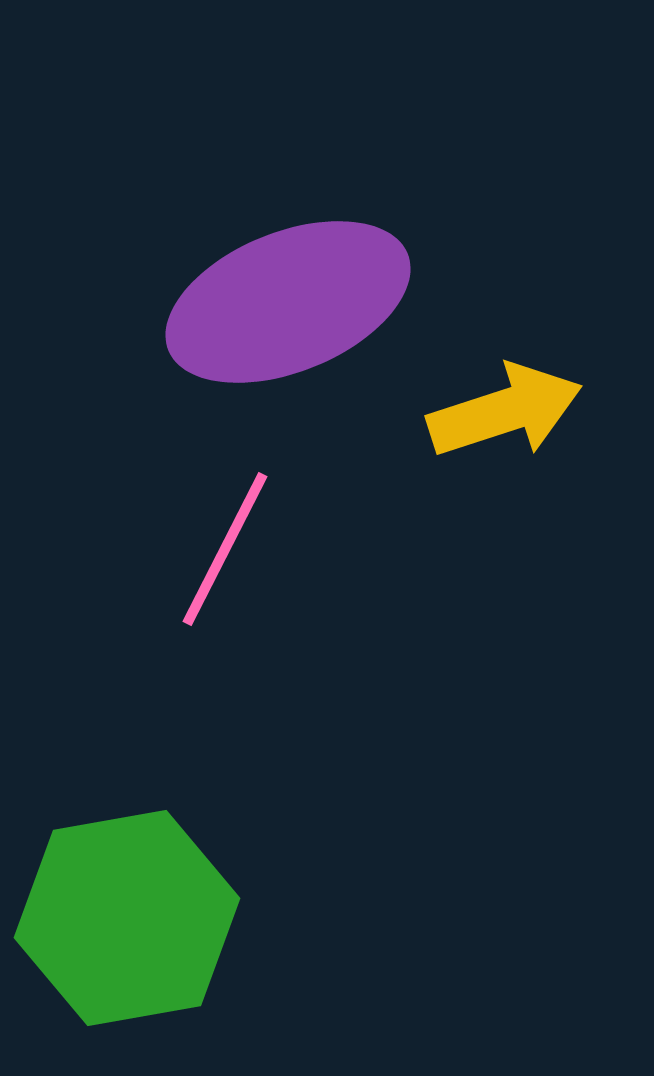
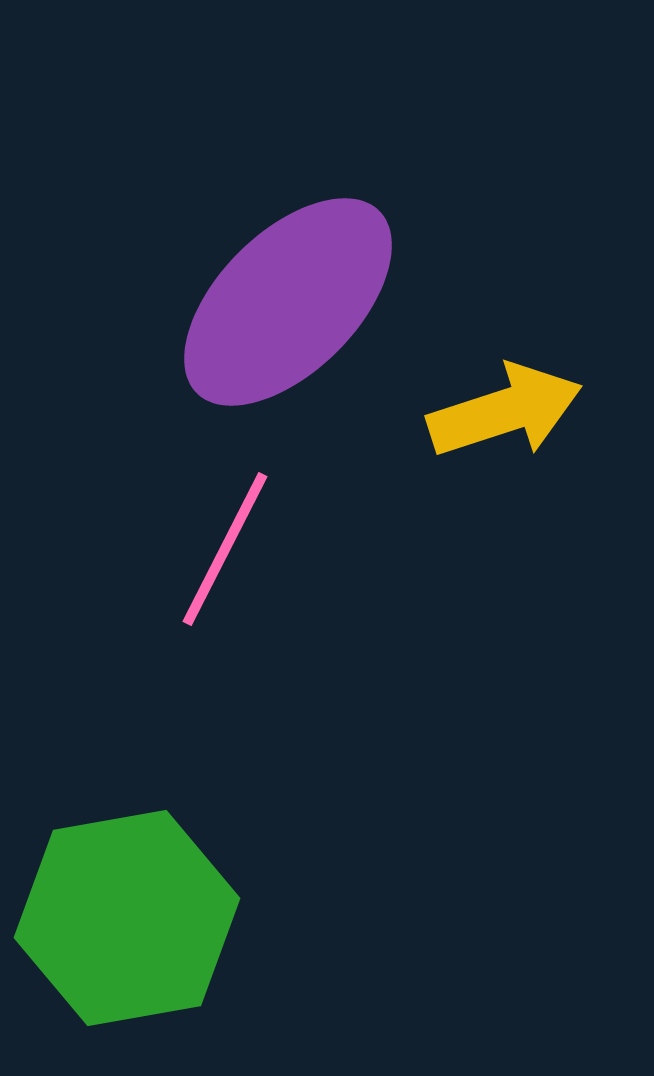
purple ellipse: rotated 23 degrees counterclockwise
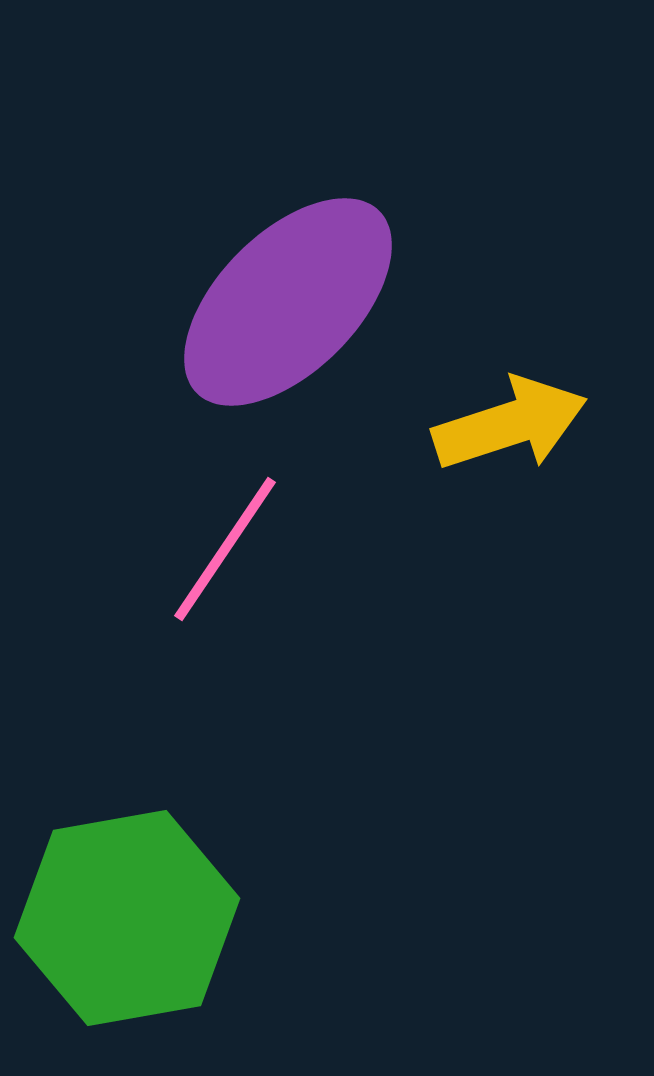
yellow arrow: moved 5 px right, 13 px down
pink line: rotated 7 degrees clockwise
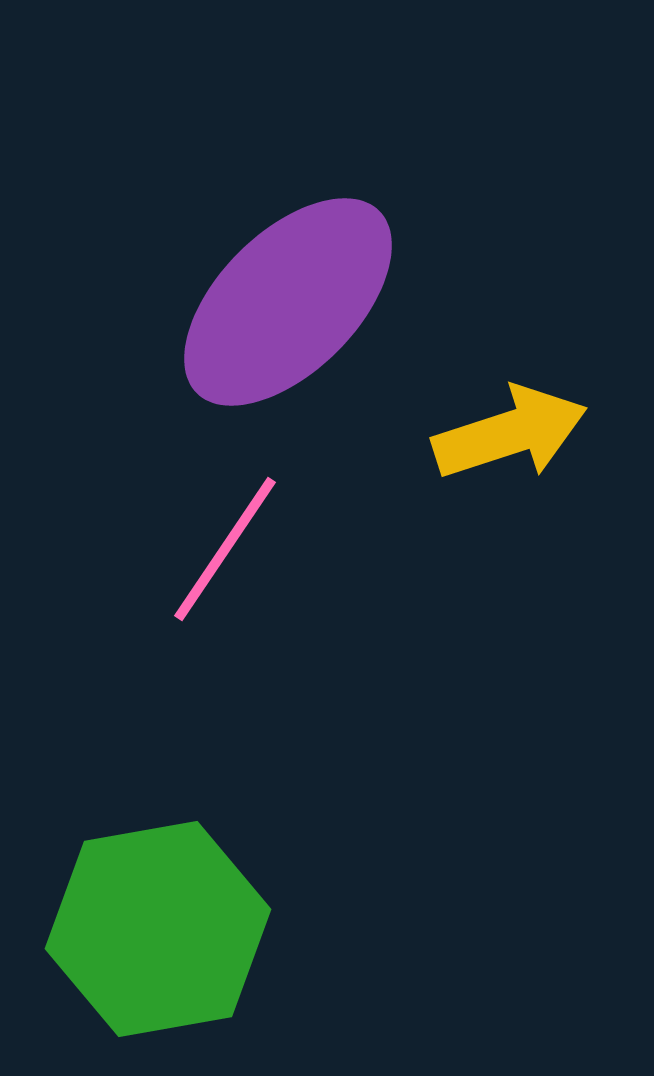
yellow arrow: moved 9 px down
green hexagon: moved 31 px right, 11 px down
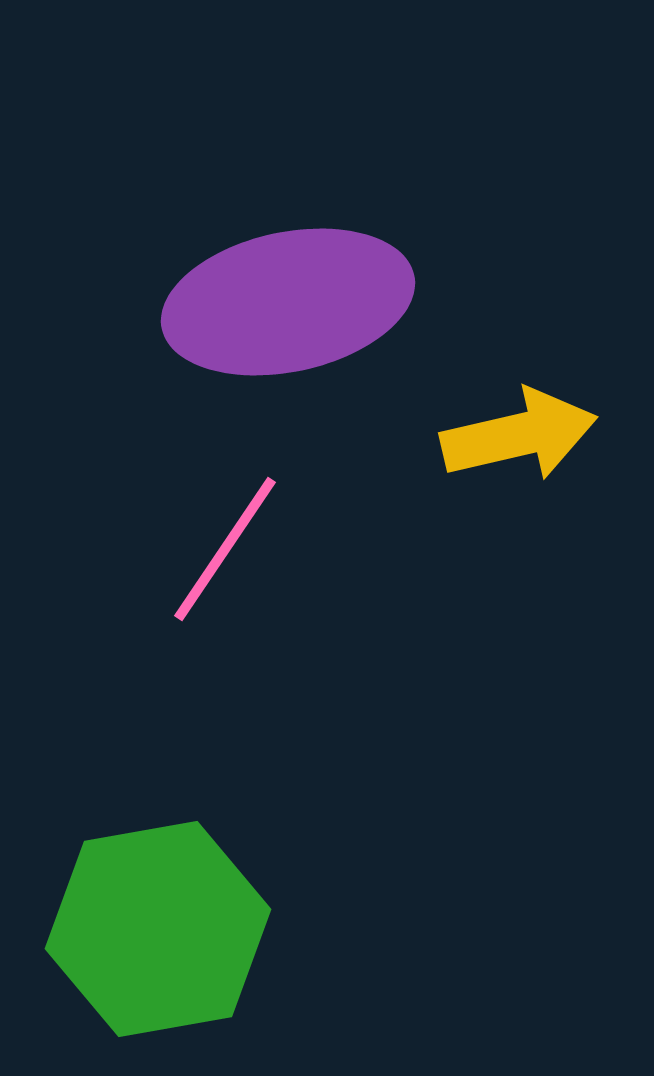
purple ellipse: rotated 33 degrees clockwise
yellow arrow: moved 9 px right, 2 px down; rotated 5 degrees clockwise
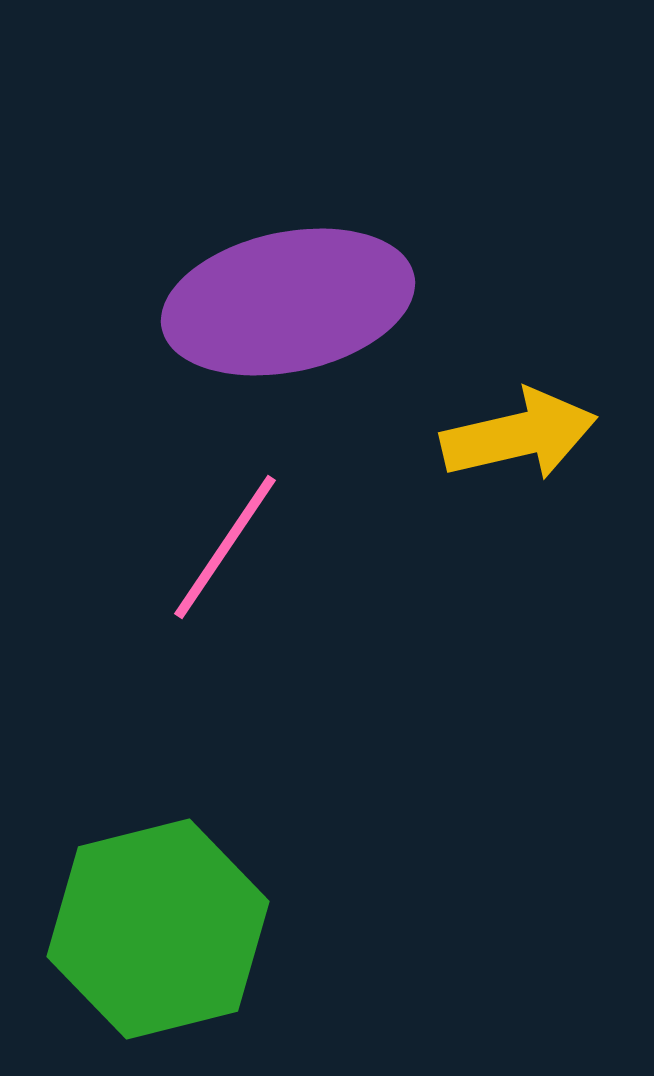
pink line: moved 2 px up
green hexagon: rotated 4 degrees counterclockwise
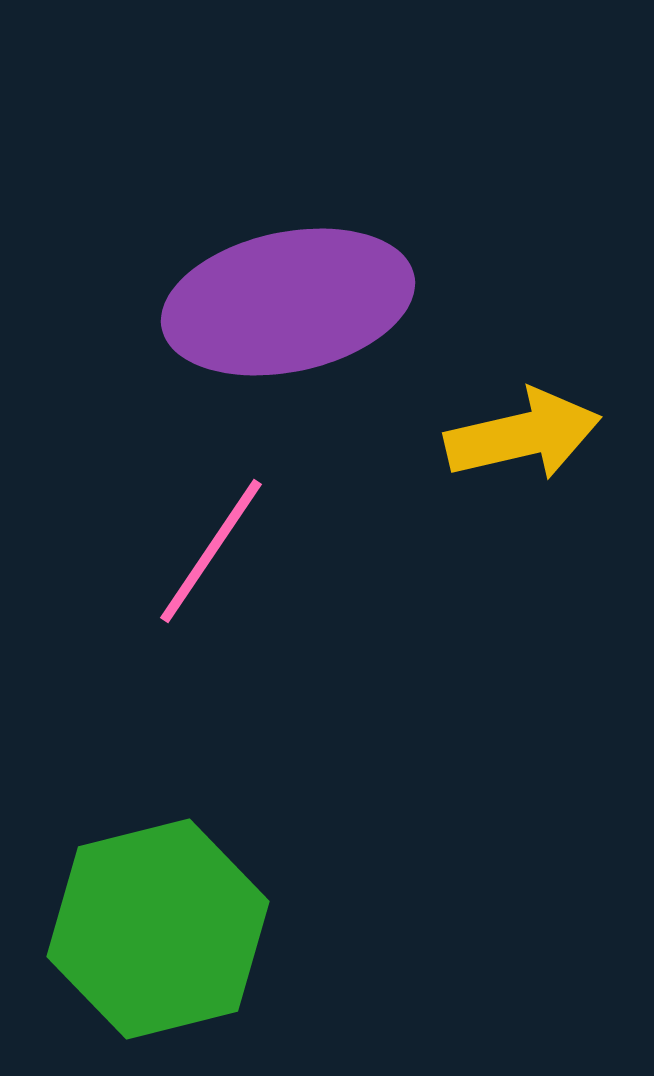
yellow arrow: moved 4 px right
pink line: moved 14 px left, 4 px down
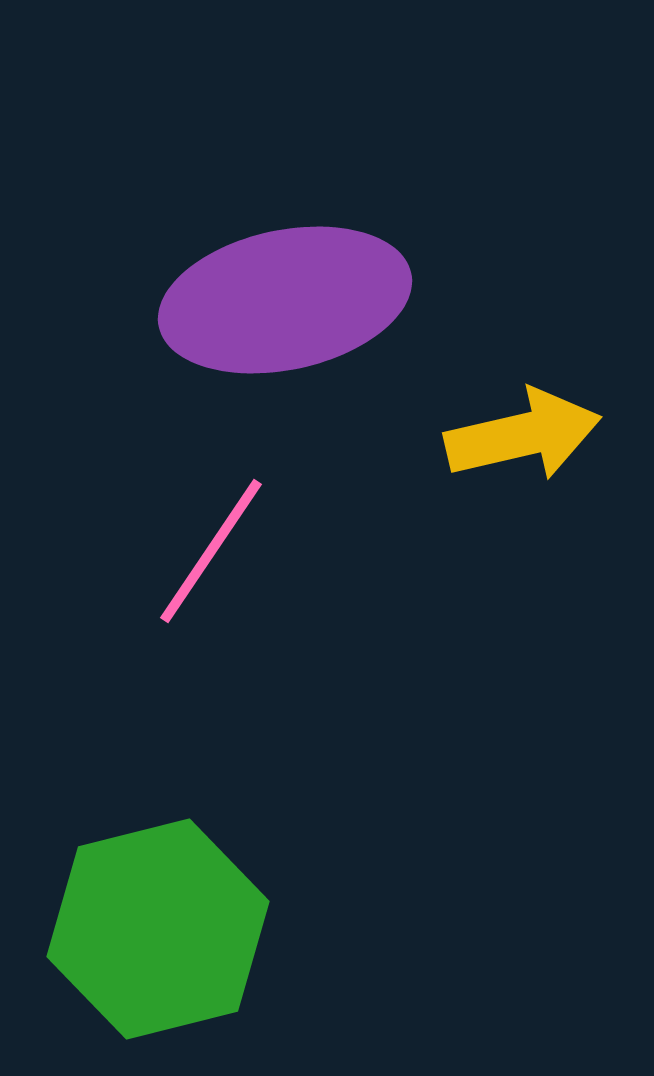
purple ellipse: moved 3 px left, 2 px up
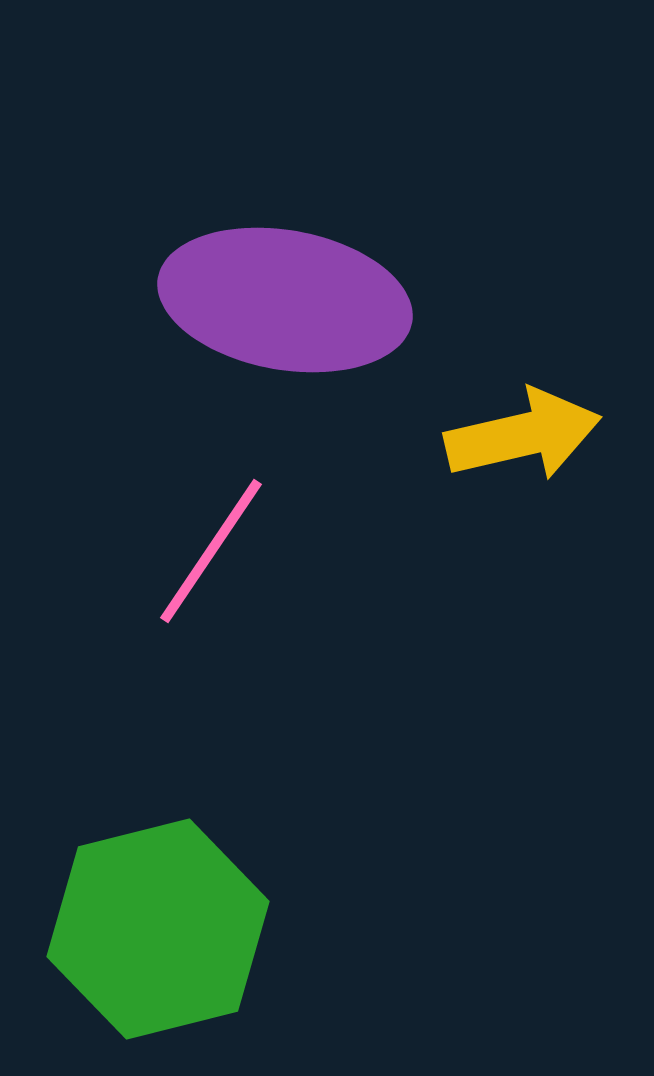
purple ellipse: rotated 22 degrees clockwise
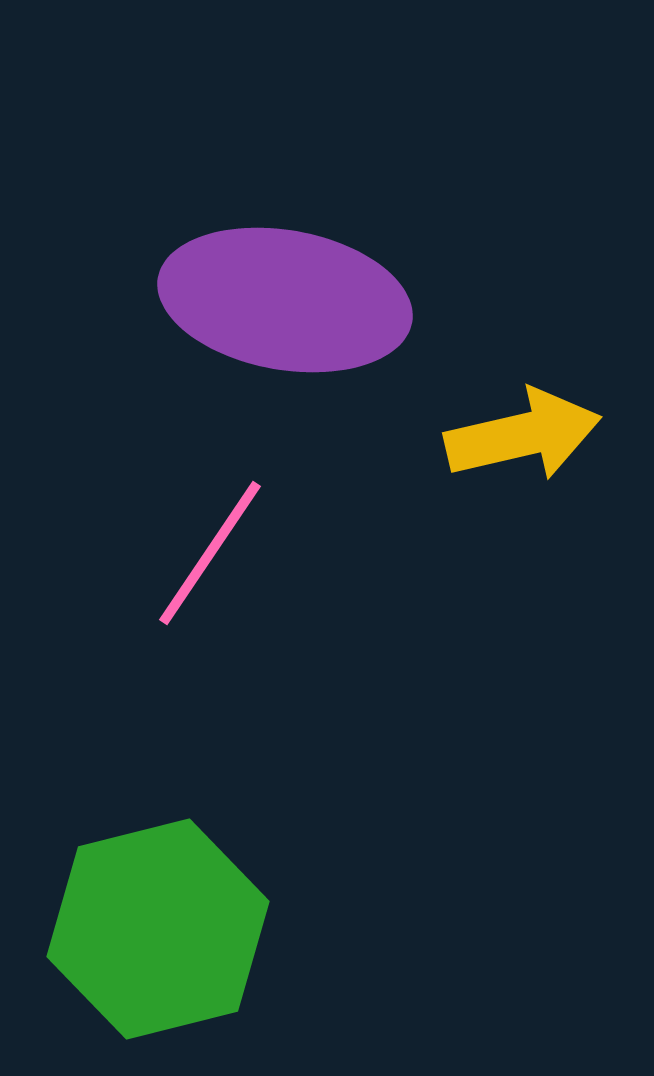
pink line: moved 1 px left, 2 px down
